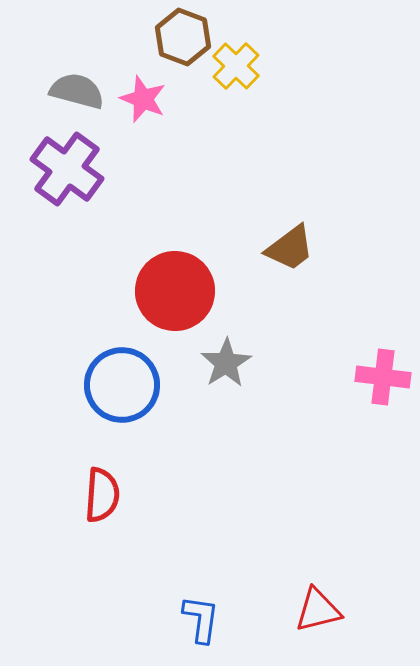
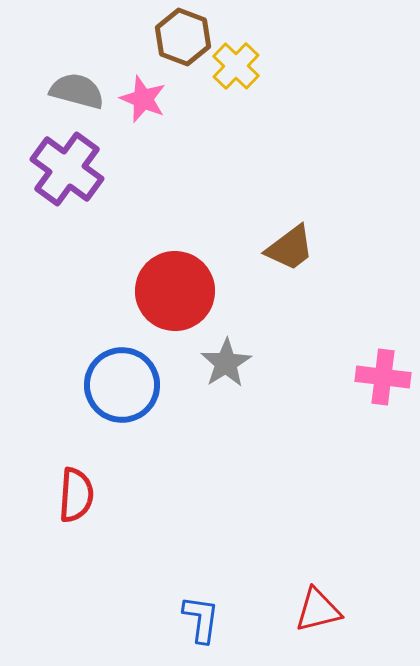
red semicircle: moved 26 px left
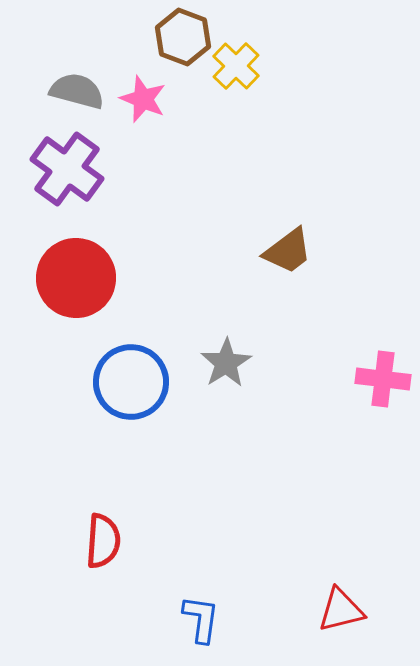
brown trapezoid: moved 2 px left, 3 px down
red circle: moved 99 px left, 13 px up
pink cross: moved 2 px down
blue circle: moved 9 px right, 3 px up
red semicircle: moved 27 px right, 46 px down
red triangle: moved 23 px right
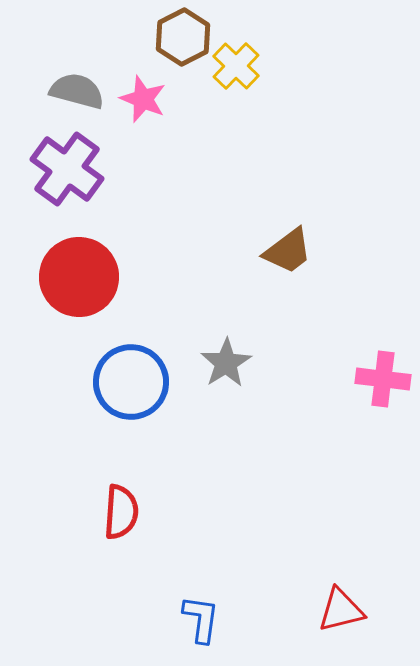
brown hexagon: rotated 12 degrees clockwise
red circle: moved 3 px right, 1 px up
red semicircle: moved 18 px right, 29 px up
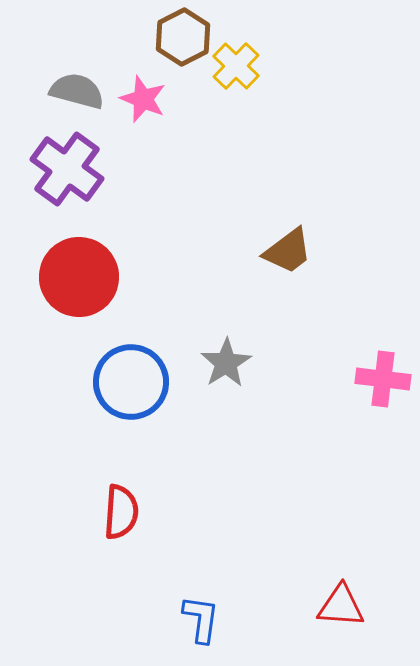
red triangle: moved 4 px up; rotated 18 degrees clockwise
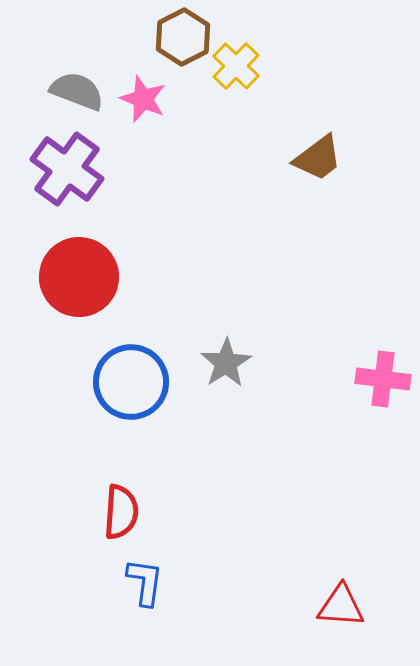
gray semicircle: rotated 6 degrees clockwise
brown trapezoid: moved 30 px right, 93 px up
blue L-shape: moved 56 px left, 37 px up
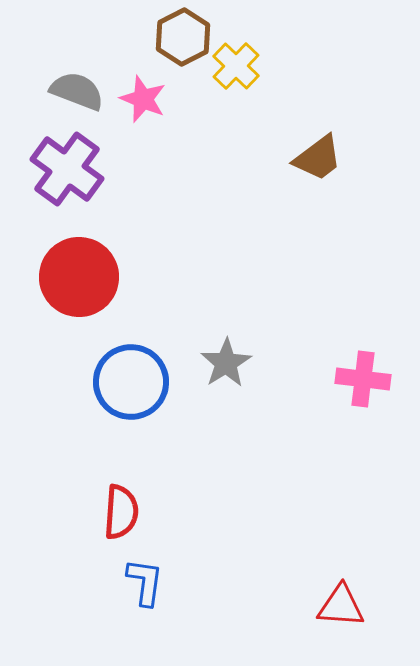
pink cross: moved 20 px left
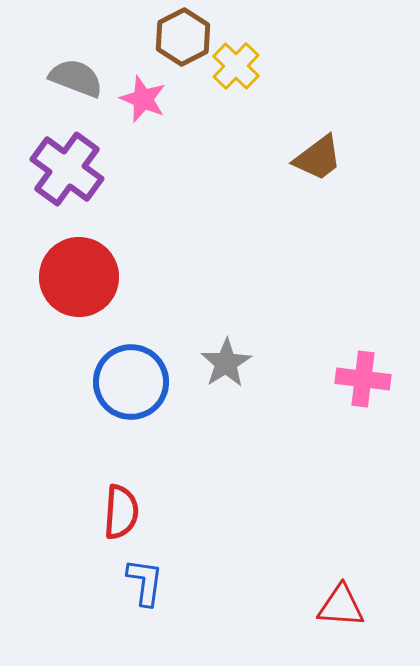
gray semicircle: moved 1 px left, 13 px up
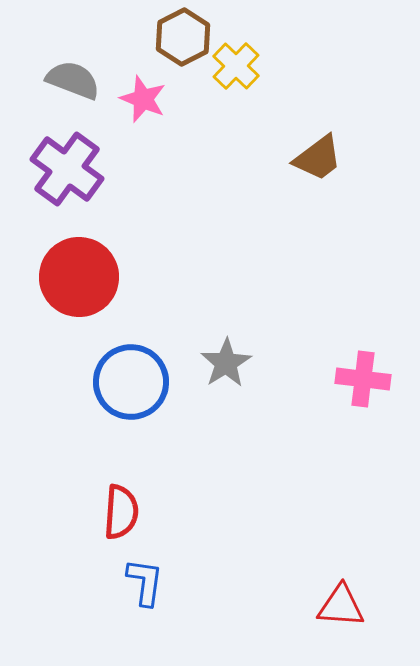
gray semicircle: moved 3 px left, 2 px down
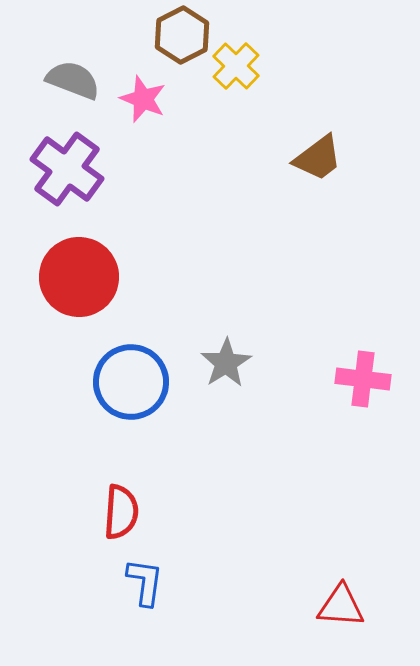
brown hexagon: moved 1 px left, 2 px up
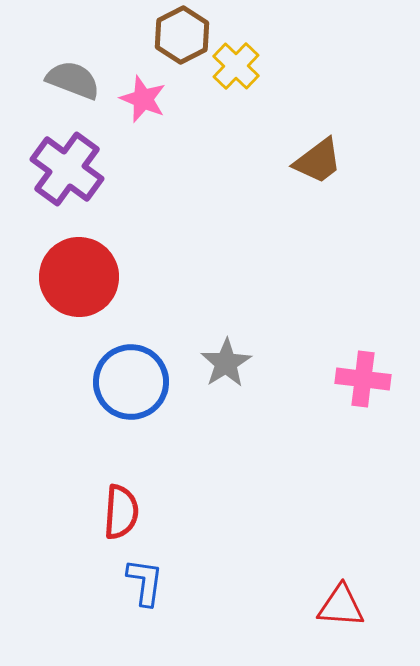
brown trapezoid: moved 3 px down
